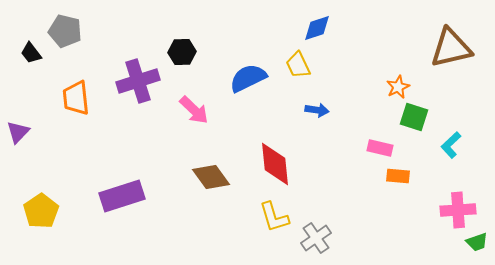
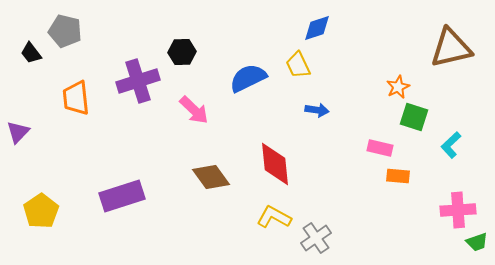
yellow L-shape: rotated 136 degrees clockwise
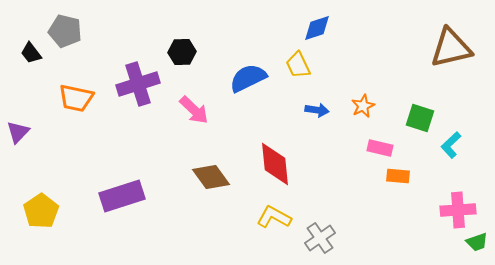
purple cross: moved 3 px down
orange star: moved 35 px left, 19 px down
orange trapezoid: rotated 72 degrees counterclockwise
green square: moved 6 px right, 1 px down
gray cross: moved 4 px right
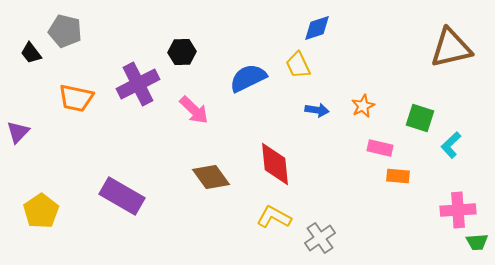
purple cross: rotated 9 degrees counterclockwise
purple rectangle: rotated 48 degrees clockwise
green trapezoid: rotated 15 degrees clockwise
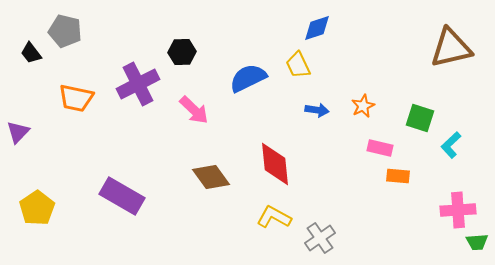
yellow pentagon: moved 4 px left, 3 px up
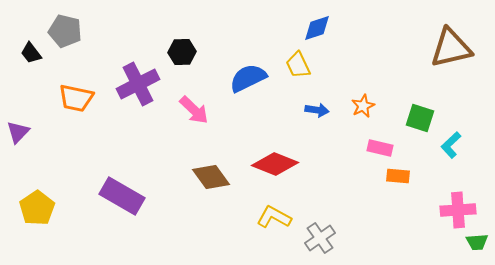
red diamond: rotated 63 degrees counterclockwise
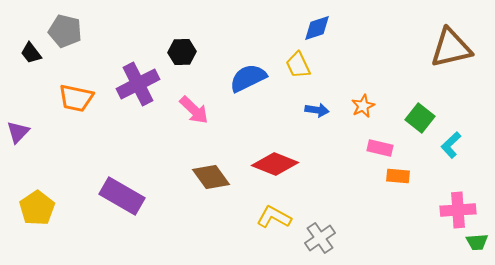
green square: rotated 20 degrees clockwise
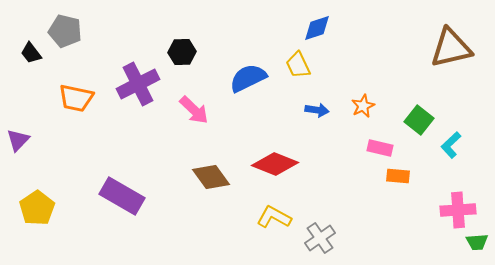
green square: moved 1 px left, 2 px down
purple triangle: moved 8 px down
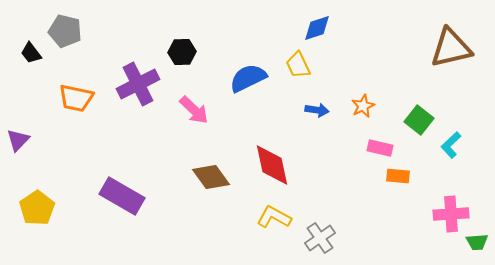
red diamond: moved 3 px left, 1 px down; rotated 57 degrees clockwise
pink cross: moved 7 px left, 4 px down
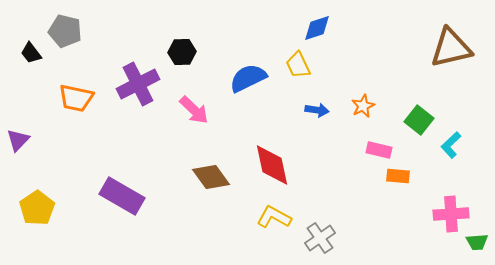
pink rectangle: moved 1 px left, 2 px down
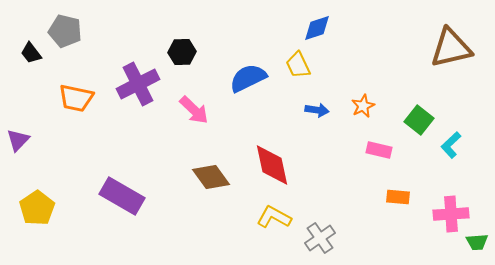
orange rectangle: moved 21 px down
